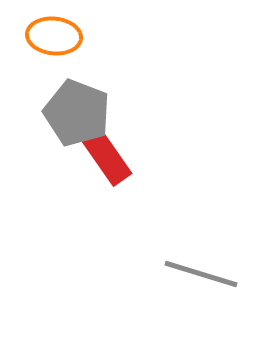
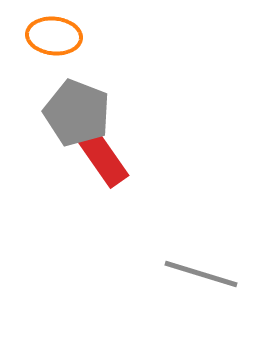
red rectangle: moved 3 px left, 2 px down
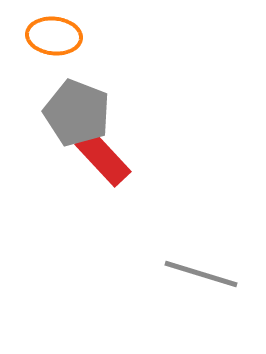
red rectangle: rotated 8 degrees counterclockwise
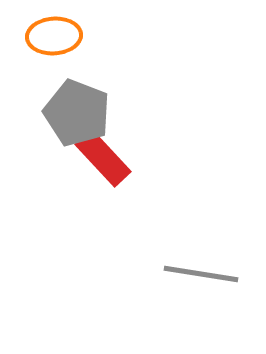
orange ellipse: rotated 10 degrees counterclockwise
gray line: rotated 8 degrees counterclockwise
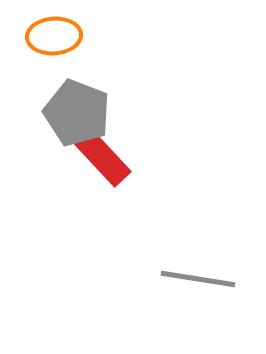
gray line: moved 3 px left, 5 px down
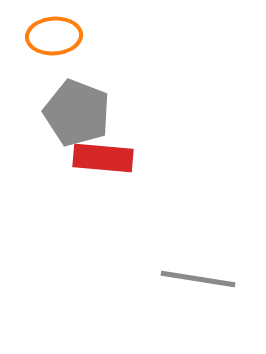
red rectangle: rotated 42 degrees counterclockwise
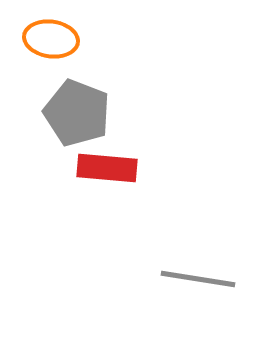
orange ellipse: moved 3 px left, 3 px down; rotated 12 degrees clockwise
red rectangle: moved 4 px right, 10 px down
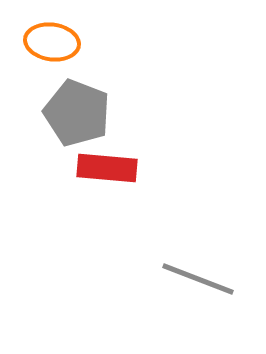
orange ellipse: moved 1 px right, 3 px down
gray line: rotated 12 degrees clockwise
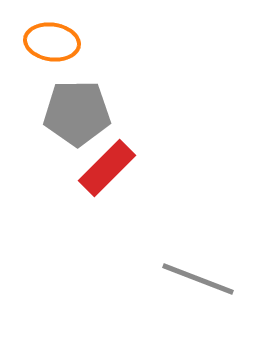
gray pentagon: rotated 22 degrees counterclockwise
red rectangle: rotated 50 degrees counterclockwise
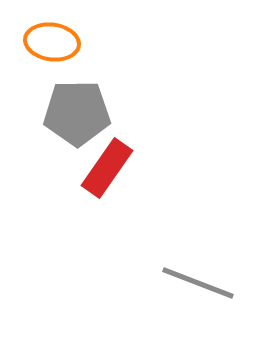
red rectangle: rotated 10 degrees counterclockwise
gray line: moved 4 px down
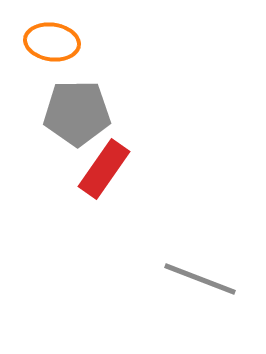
red rectangle: moved 3 px left, 1 px down
gray line: moved 2 px right, 4 px up
